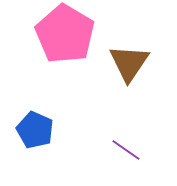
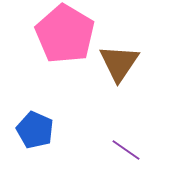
brown triangle: moved 10 px left
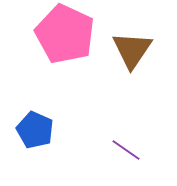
pink pentagon: rotated 6 degrees counterclockwise
brown triangle: moved 13 px right, 13 px up
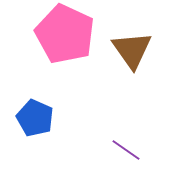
brown triangle: rotated 9 degrees counterclockwise
blue pentagon: moved 12 px up
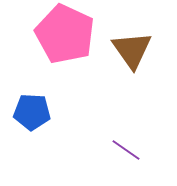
blue pentagon: moved 3 px left, 6 px up; rotated 21 degrees counterclockwise
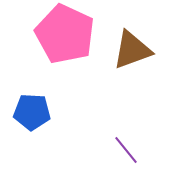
brown triangle: rotated 45 degrees clockwise
purple line: rotated 16 degrees clockwise
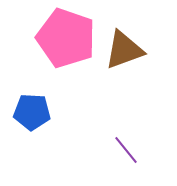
pink pentagon: moved 1 px right, 4 px down; rotated 6 degrees counterclockwise
brown triangle: moved 8 px left
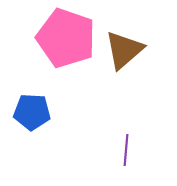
brown triangle: rotated 21 degrees counterclockwise
purple line: rotated 44 degrees clockwise
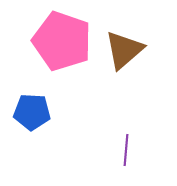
pink pentagon: moved 4 px left, 3 px down
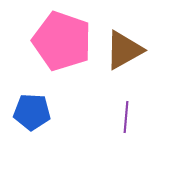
brown triangle: rotated 12 degrees clockwise
purple line: moved 33 px up
